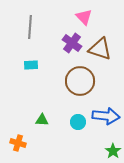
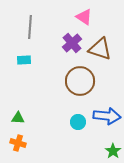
pink triangle: rotated 12 degrees counterclockwise
purple cross: rotated 12 degrees clockwise
cyan rectangle: moved 7 px left, 5 px up
blue arrow: moved 1 px right
green triangle: moved 24 px left, 2 px up
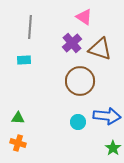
green star: moved 3 px up
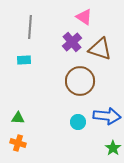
purple cross: moved 1 px up
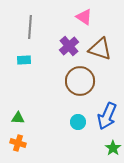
purple cross: moved 3 px left, 4 px down
blue arrow: rotated 108 degrees clockwise
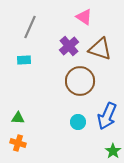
gray line: rotated 20 degrees clockwise
green star: moved 3 px down
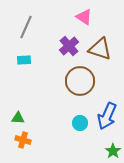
gray line: moved 4 px left
cyan circle: moved 2 px right, 1 px down
orange cross: moved 5 px right, 3 px up
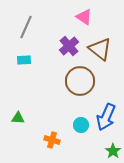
brown triangle: rotated 20 degrees clockwise
blue arrow: moved 1 px left, 1 px down
cyan circle: moved 1 px right, 2 px down
orange cross: moved 29 px right
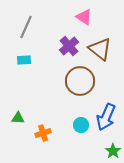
orange cross: moved 9 px left, 7 px up; rotated 35 degrees counterclockwise
